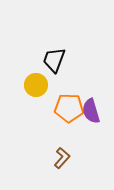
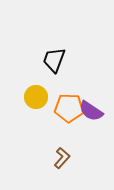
yellow circle: moved 12 px down
purple semicircle: rotated 40 degrees counterclockwise
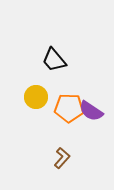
black trapezoid: rotated 60 degrees counterclockwise
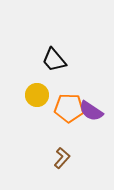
yellow circle: moved 1 px right, 2 px up
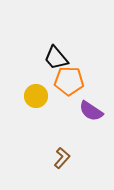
black trapezoid: moved 2 px right, 2 px up
yellow circle: moved 1 px left, 1 px down
orange pentagon: moved 27 px up
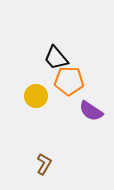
brown L-shape: moved 18 px left, 6 px down; rotated 10 degrees counterclockwise
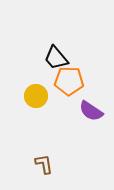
brown L-shape: rotated 40 degrees counterclockwise
